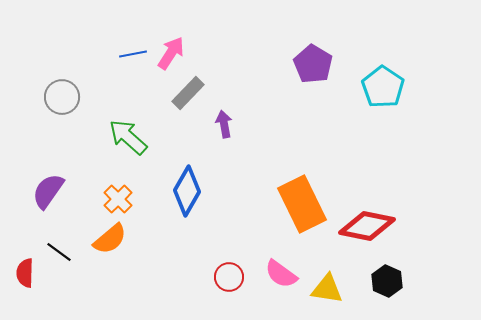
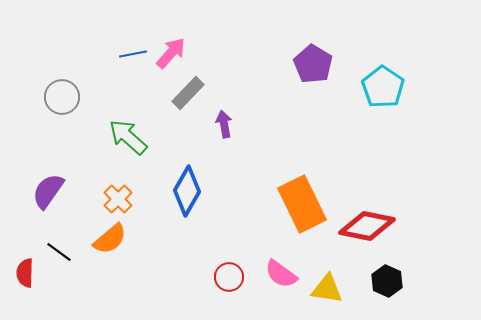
pink arrow: rotated 8 degrees clockwise
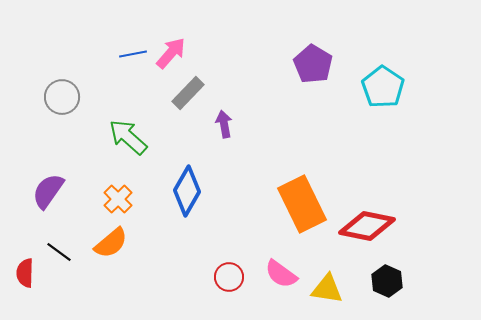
orange semicircle: moved 1 px right, 4 px down
